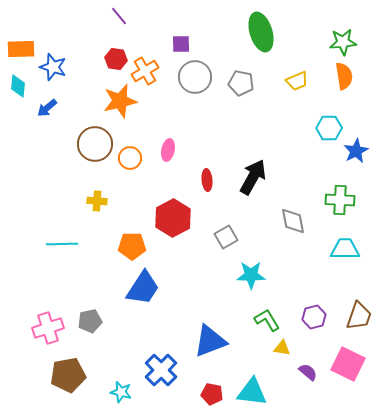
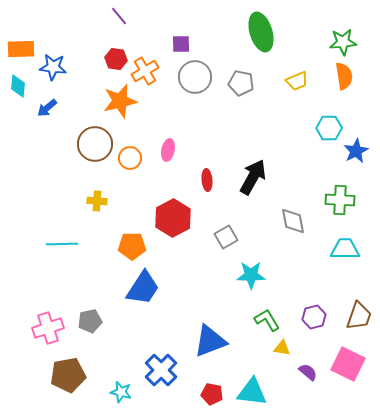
blue star at (53, 67): rotated 12 degrees counterclockwise
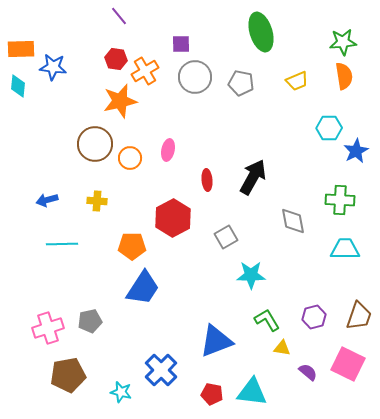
blue arrow at (47, 108): moved 92 px down; rotated 25 degrees clockwise
blue triangle at (210, 341): moved 6 px right
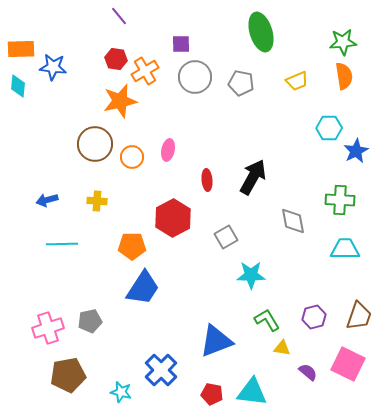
orange circle at (130, 158): moved 2 px right, 1 px up
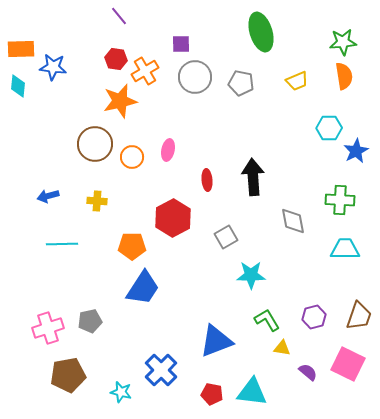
black arrow at (253, 177): rotated 33 degrees counterclockwise
blue arrow at (47, 200): moved 1 px right, 4 px up
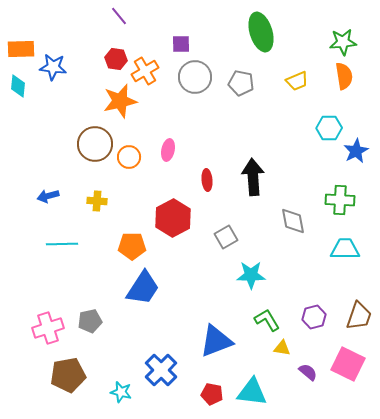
orange circle at (132, 157): moved 3 px left
